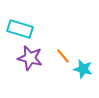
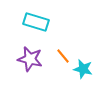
cyan rectangle: moved 16 px right, 7 px up
purple star: moved 1 px down
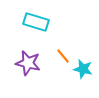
purple star: moved 2 px left, 4 px down
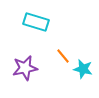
purple star: moved 3 px left, 5 px down; rotated 25 degrees counterclockwise
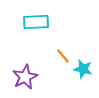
cyan rectangle: rotated 20 degrees counterclockwise
purple star: moved 9 px down; rotated 15 degrees counterclockwise
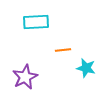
orange line: moved 6 px up; rotated 56 degrees counterclockwise
cyan star: moved 3 px right, 1 px up
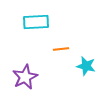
orange line: moved 2 px left, 1 px up
cyan star: moved 2 px up
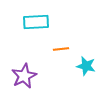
purple star: moved 1 px left, 1 px up
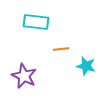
cyan rectangle: rotated 10 degrees clockwise
purple star: rotated 20 degrees counterclockwise
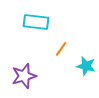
orange line: rotated 49 degrees counterclockwise
purple star: rotated 30 degrees clockwise
